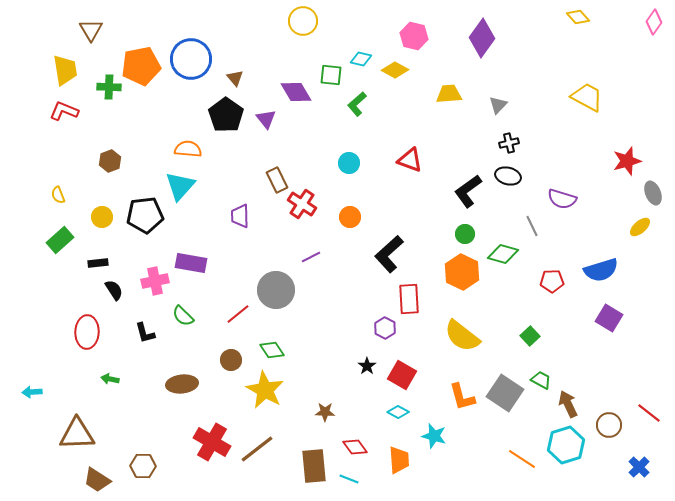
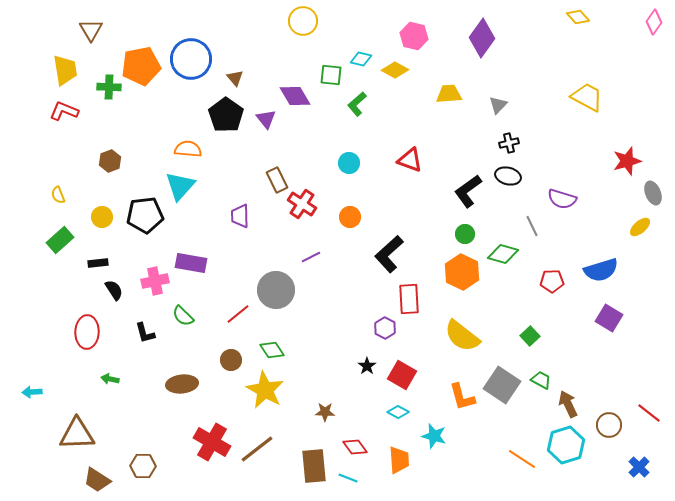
purple diamond at (296, 92): moved 1 px left, 4 px down
gray square at (505, 393): moved 3 px left, 8 px up
cyan line at (349, 479): moved 1 px left, 1 px up
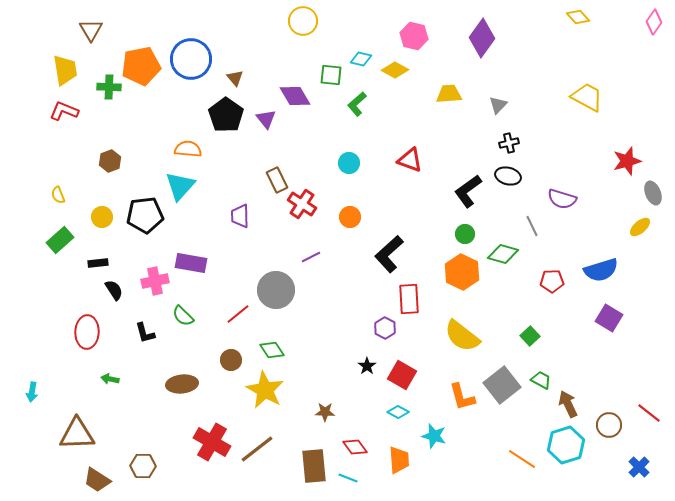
gray square at (502, 385): rotated 18 degrees clockwise
cyan arrow at (32, 392): rotated 78 degrees counterclockwise
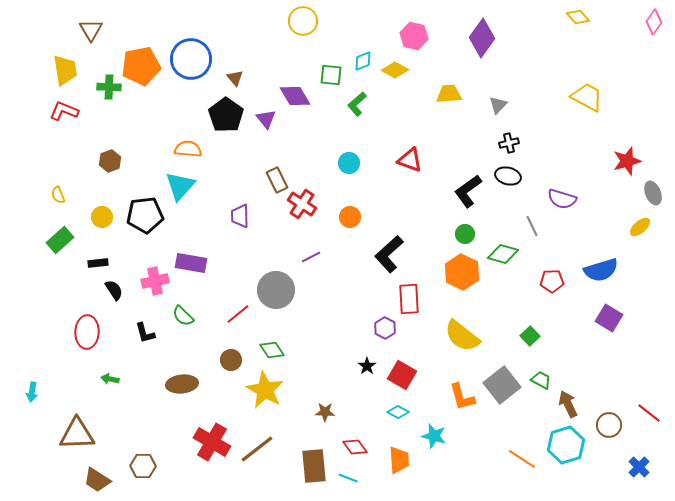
cyan diamond at (361, 59): moved 2 px right, 2 px down; rotated 35 degrees counterclockwise
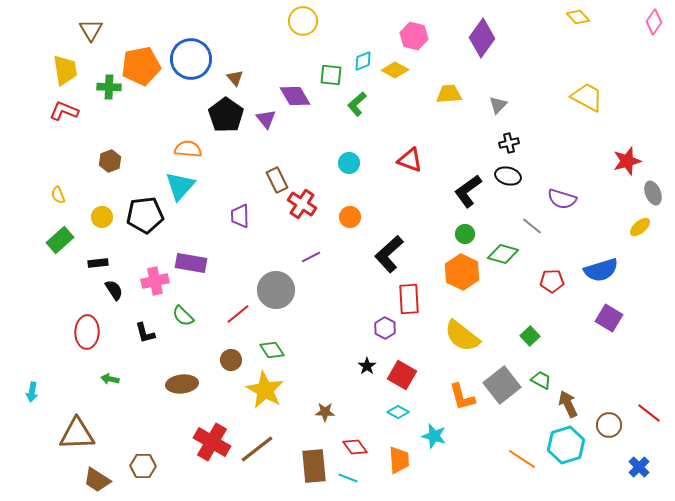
gray line at (532, 226): rotated 25 degrees counterclockwise
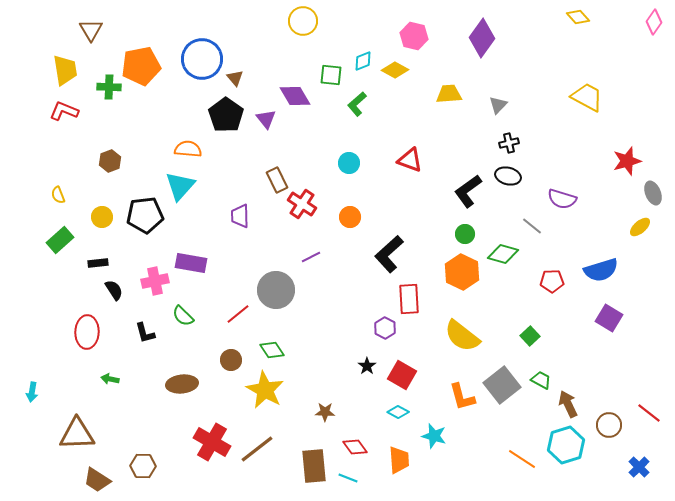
blue circle at (191, 59): moved 11 px right
